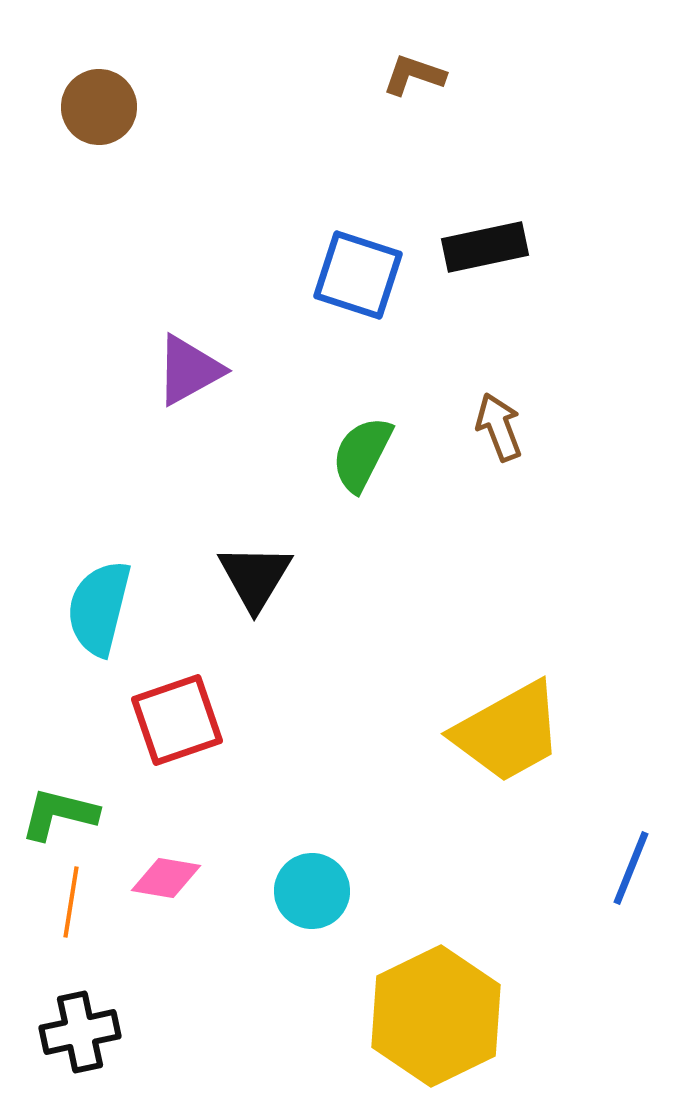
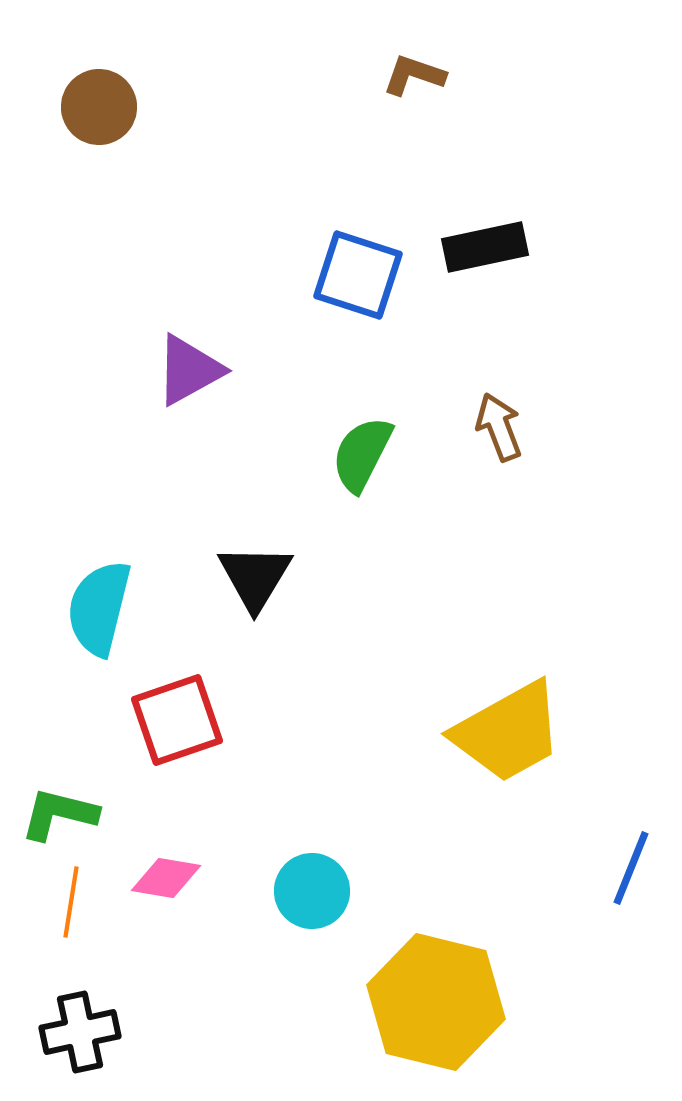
yellow hexagon: moved 14 px up; rotated 20 degrees counterclockwise
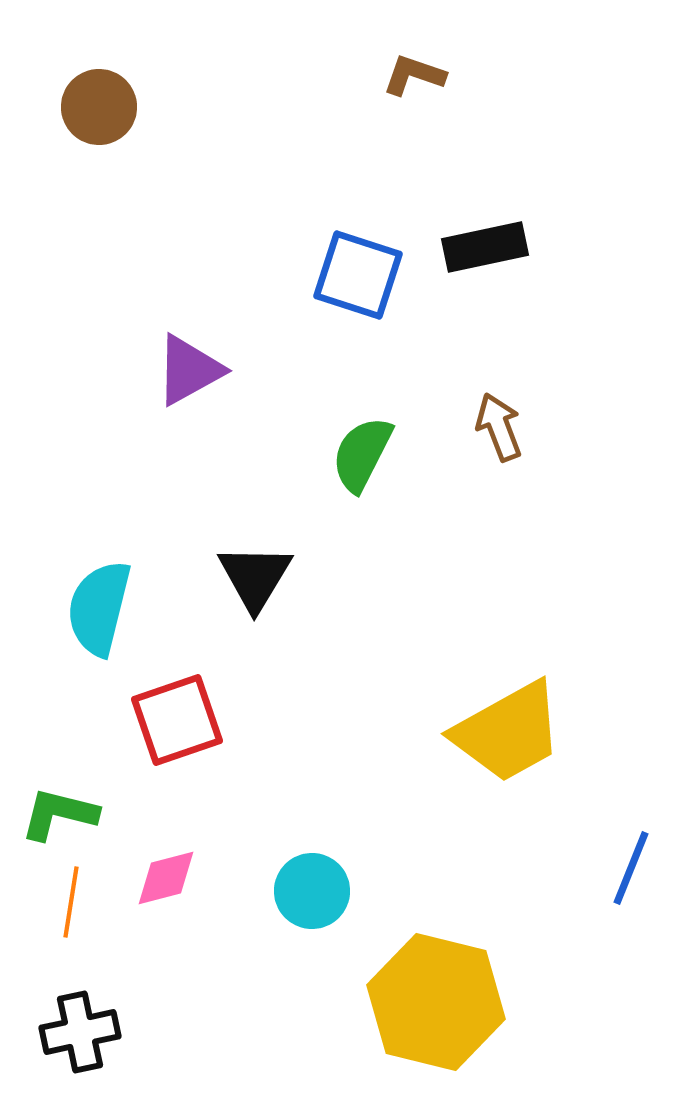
pink diamond: rotated 24 degrees counterclockwise
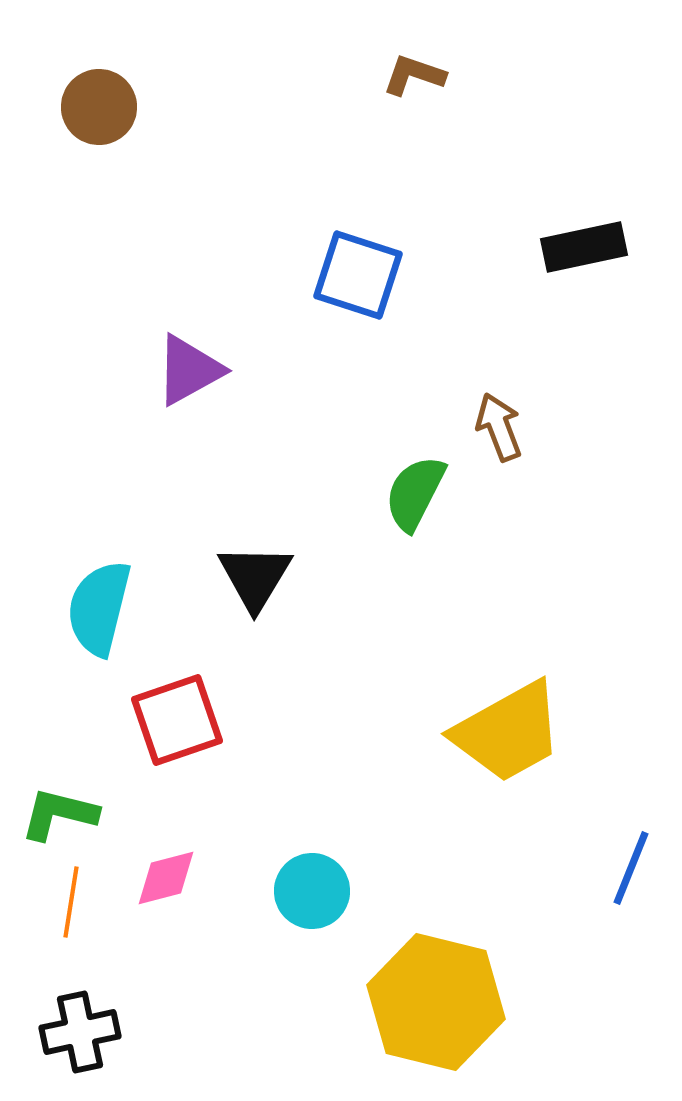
black rectangle: moved 99 px right
green semicircle: moved 53 px right, 39 px down
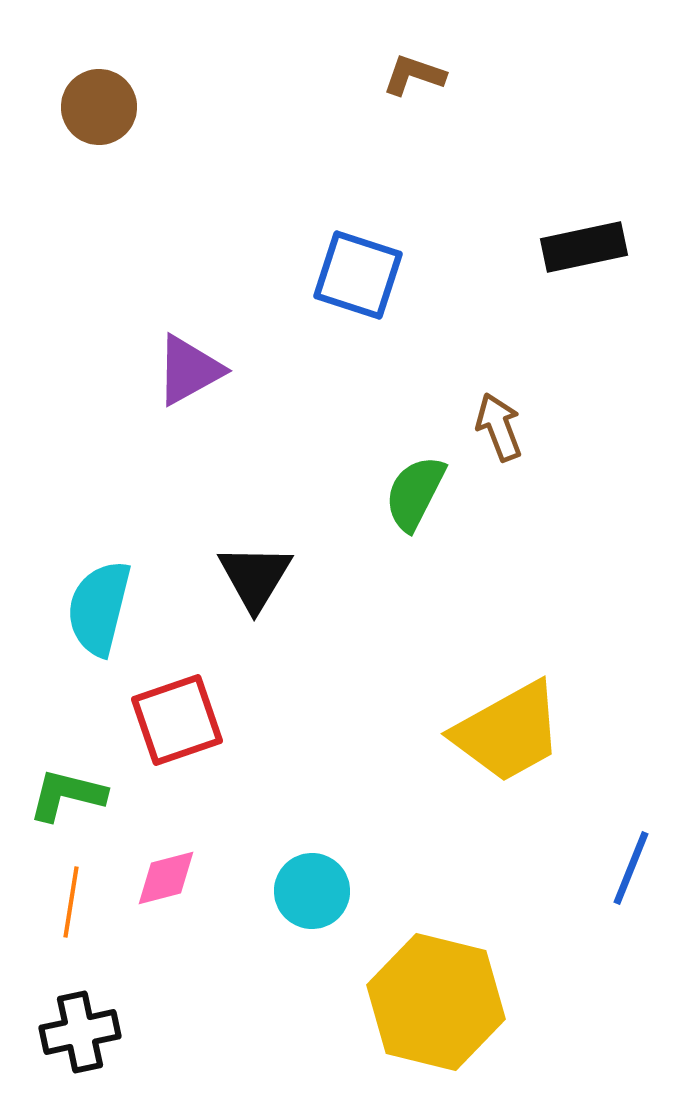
green L-shape: moved 8 px right, 19 px up
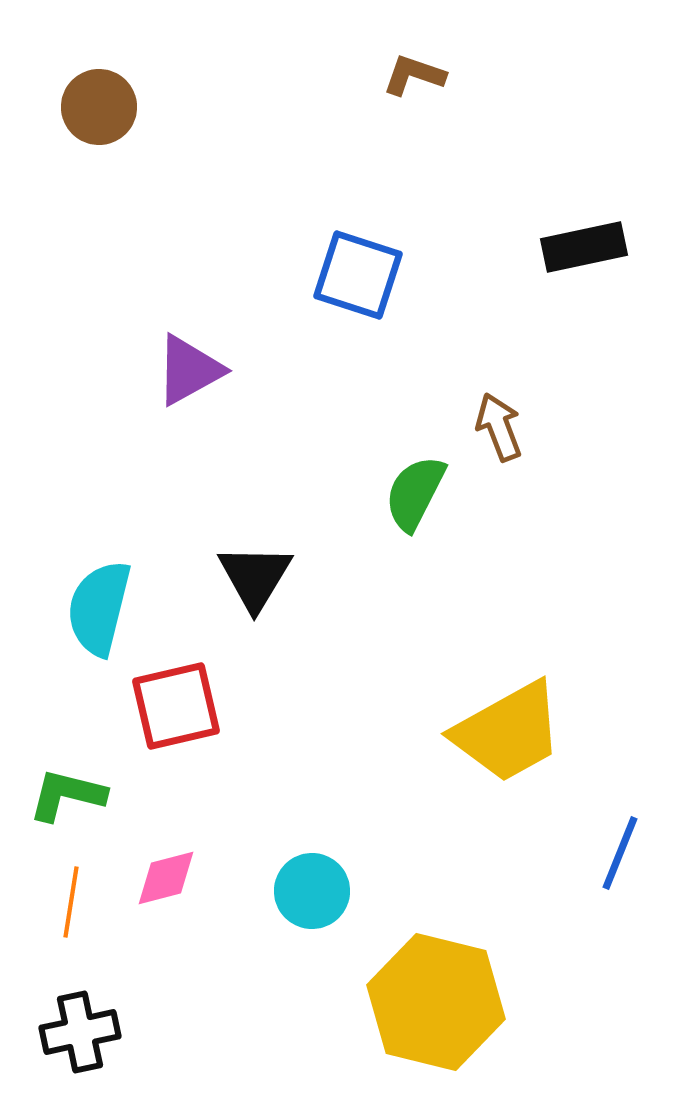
red square: moved 1 px left, 14 px up; rotated 6 degrees clockwise
blue line: moved 11 px left, 15 px up
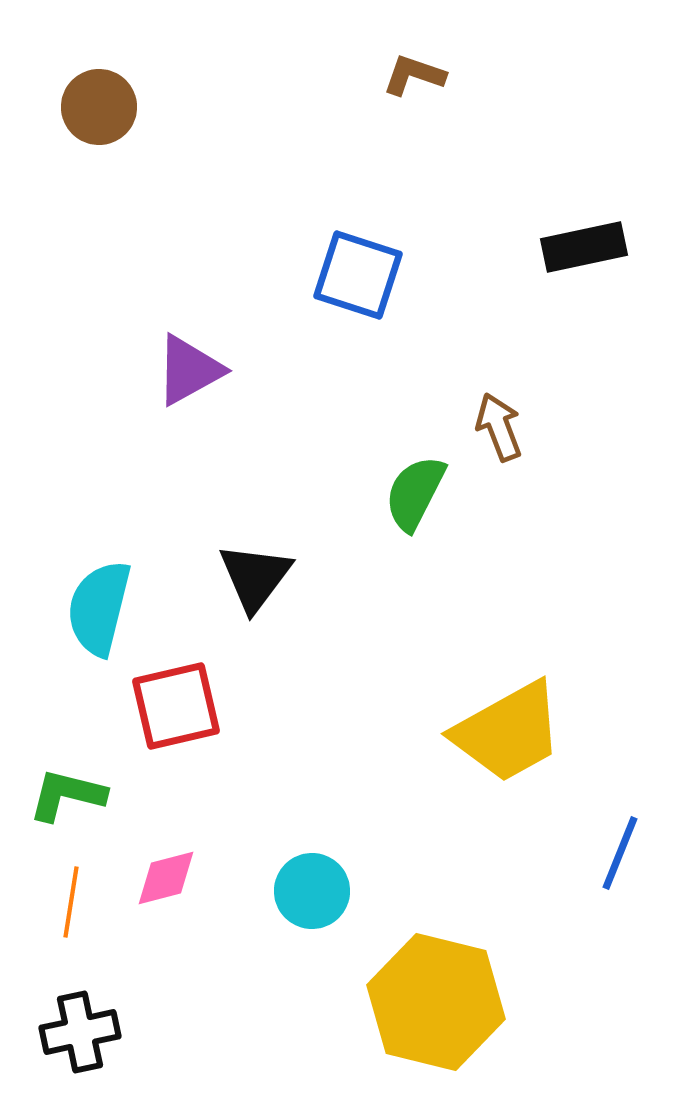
black triangle: rotated 6 degrees clockwise
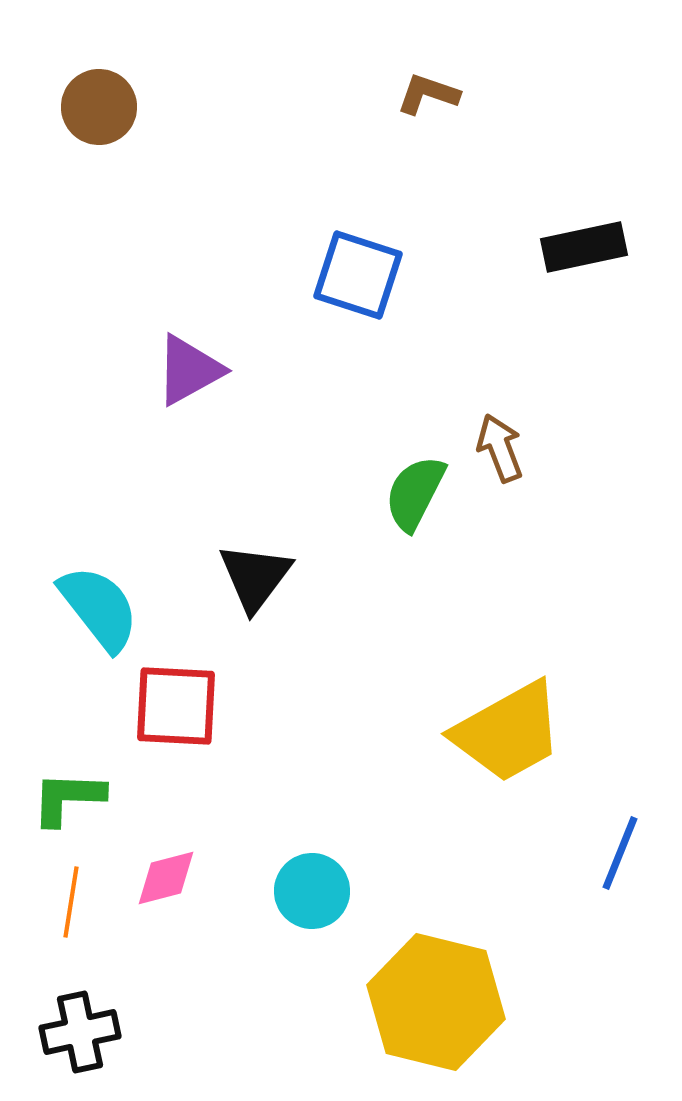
brown L-shape: moved 14 px right, 19 px down
brown arrow: moved 1 px right, 21 px down
cyan semicircle: rotated 128 degrees clockwise
red square: rotated 16 degrees clockwise
green L-shape: moved 1 px right, 3 px down; rotated 12 degrees counterclockwise
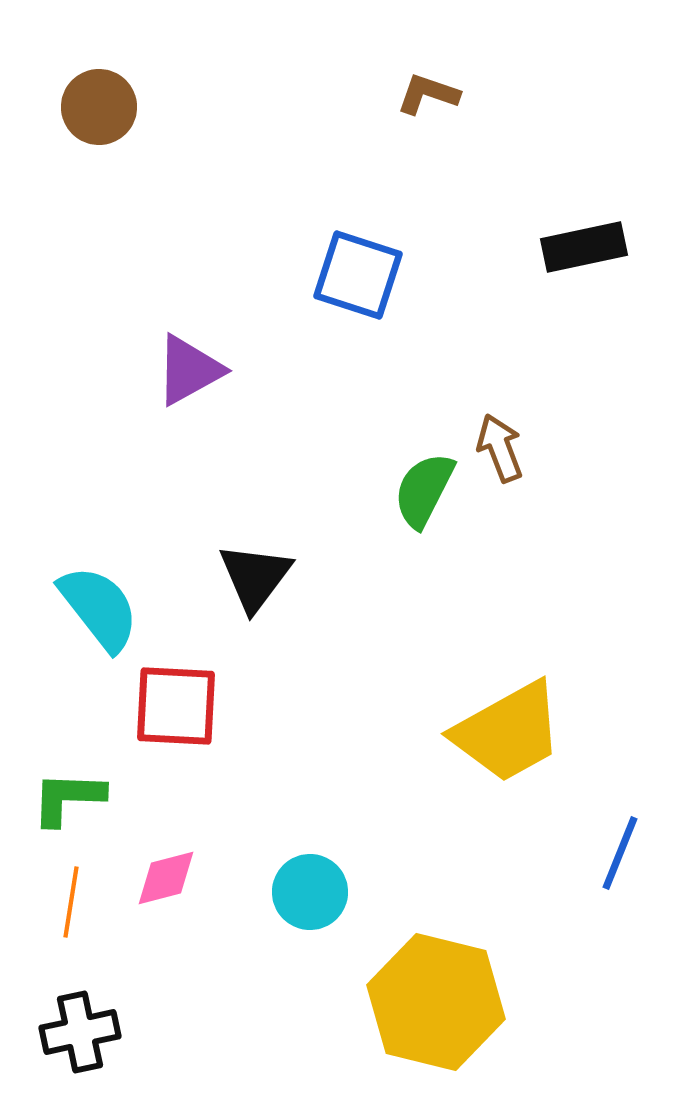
green semicircle: moved 9 px right, 3 px up
cyan circle: moved 2 px left, 1 px down
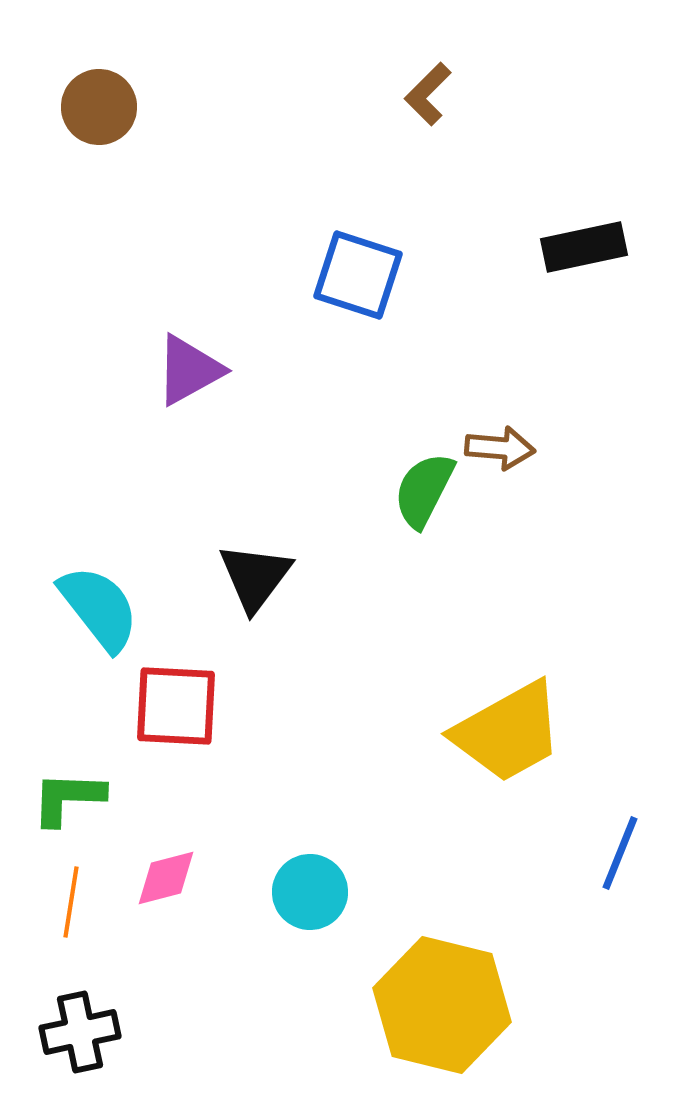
brown L-shape: rotated 64 degrees counterclockwise
brown arrow: rotated 116 degrees clockwise
yellow hexagon: moved 6 px right, 3 px down
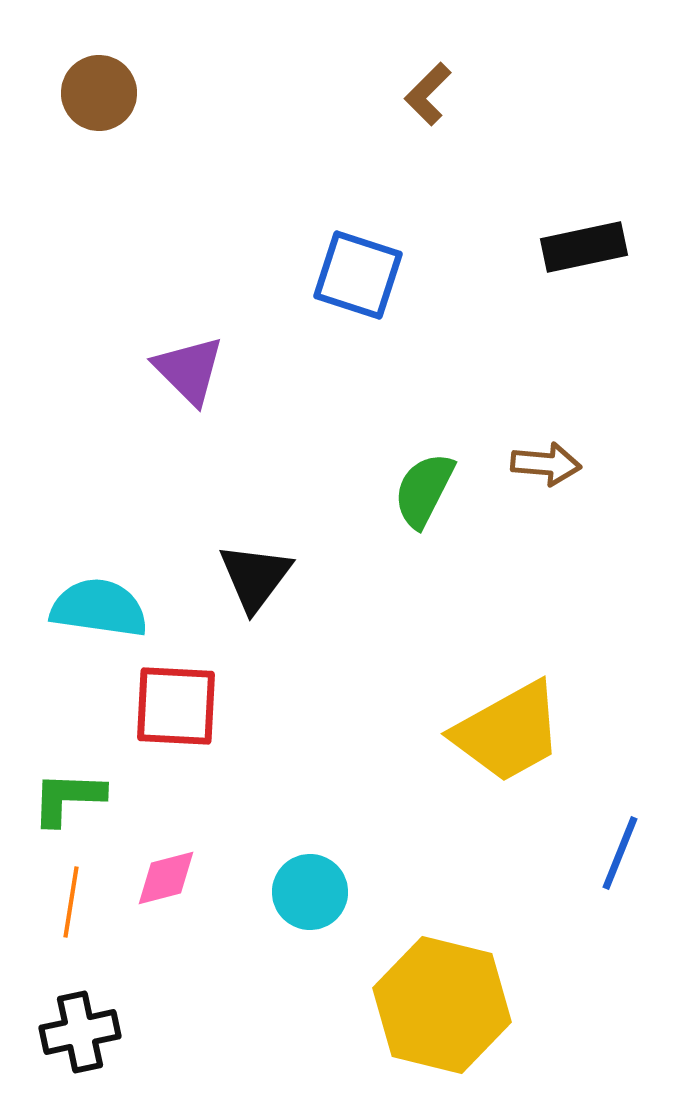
brown circle: moved 14 px up
purple triangle: rotated 46 degrees counterclockwise
brown arrow: moved 46 px right, 16 px down
cyan semicircle: rotated 44 degrees counterclockwise
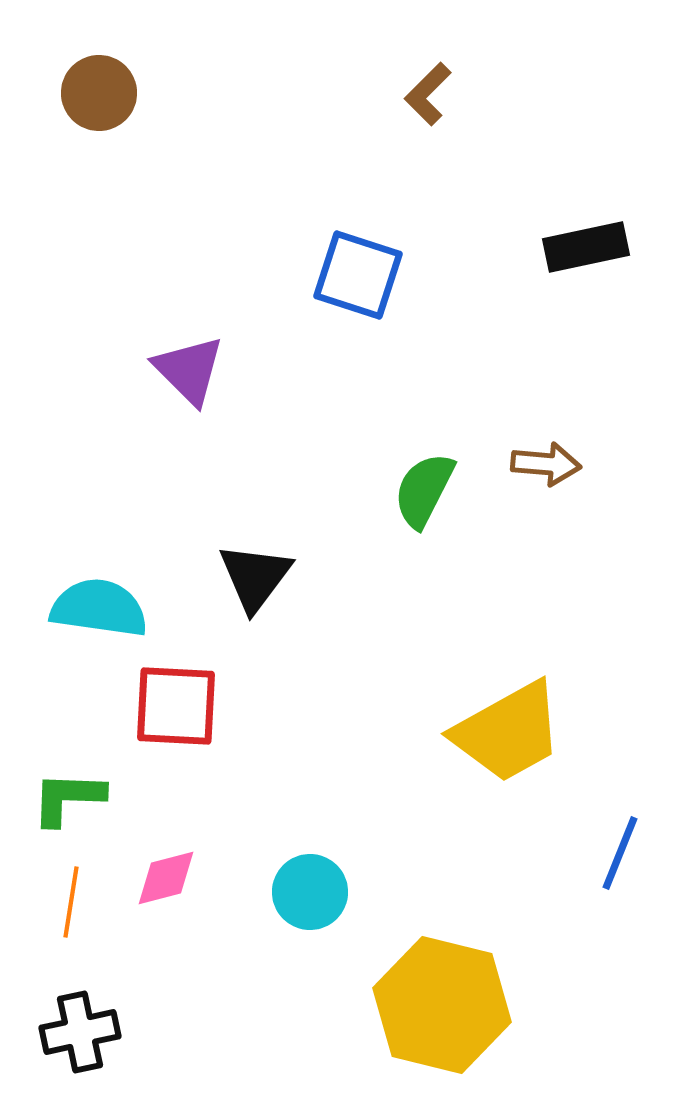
black rectangle: moved 2 px right
